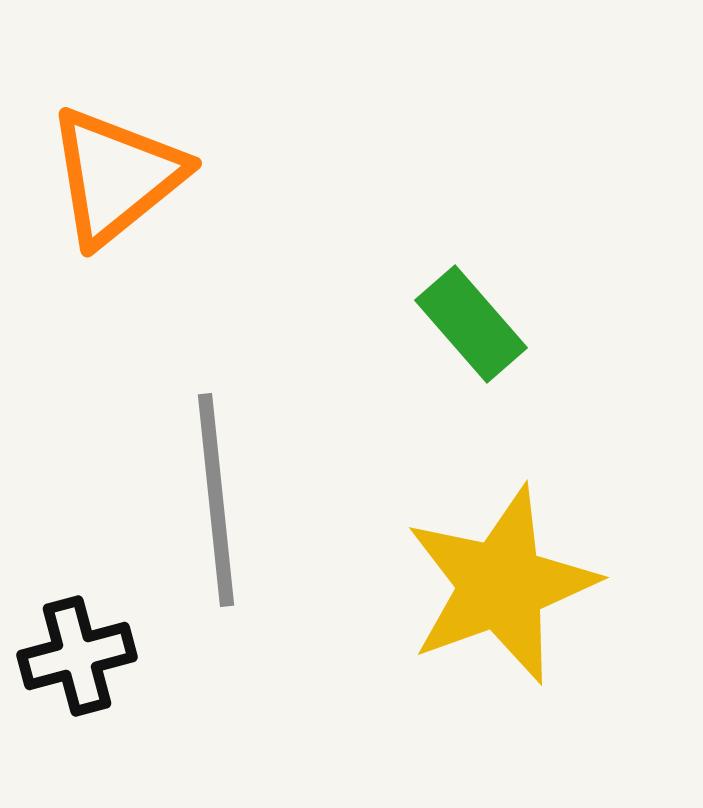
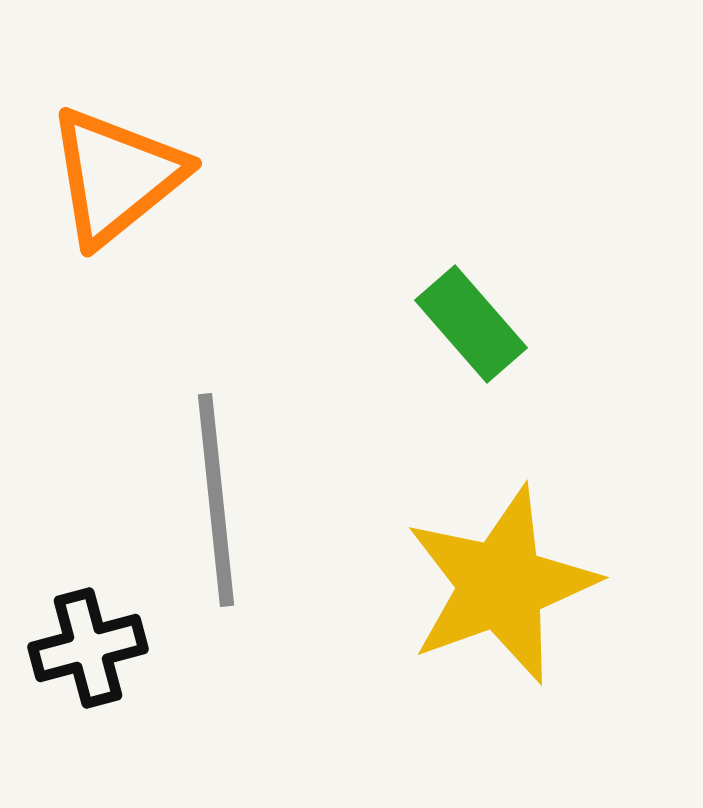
black cross: moved 11 px right, 8 px up
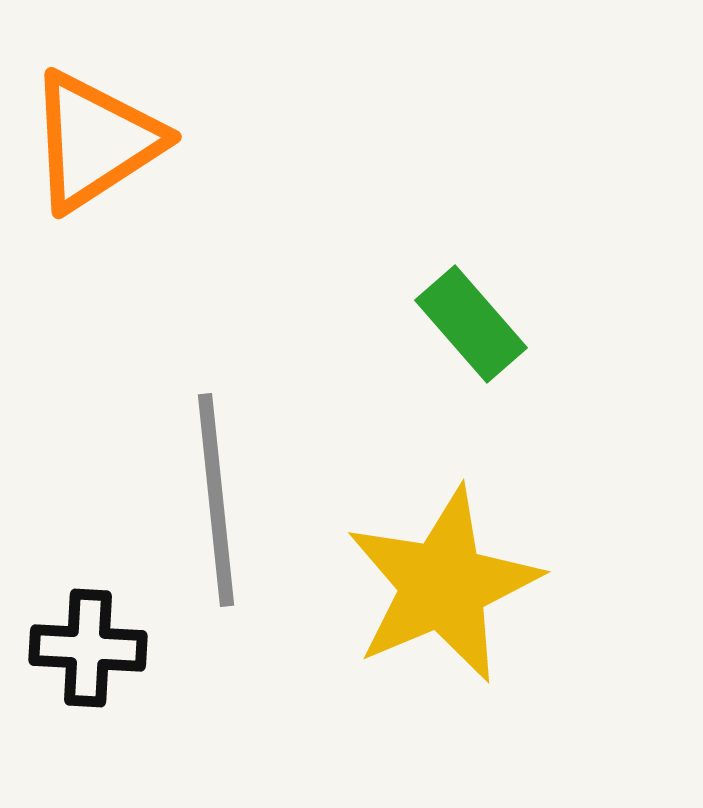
orange triangle: moved 21 px left, 35 px up; rotated 6 degrees clockwise
yellow star: moved 58 px left; rotated 3 degrees counterclockwise
black cross: rotated 18 degrees clockwise
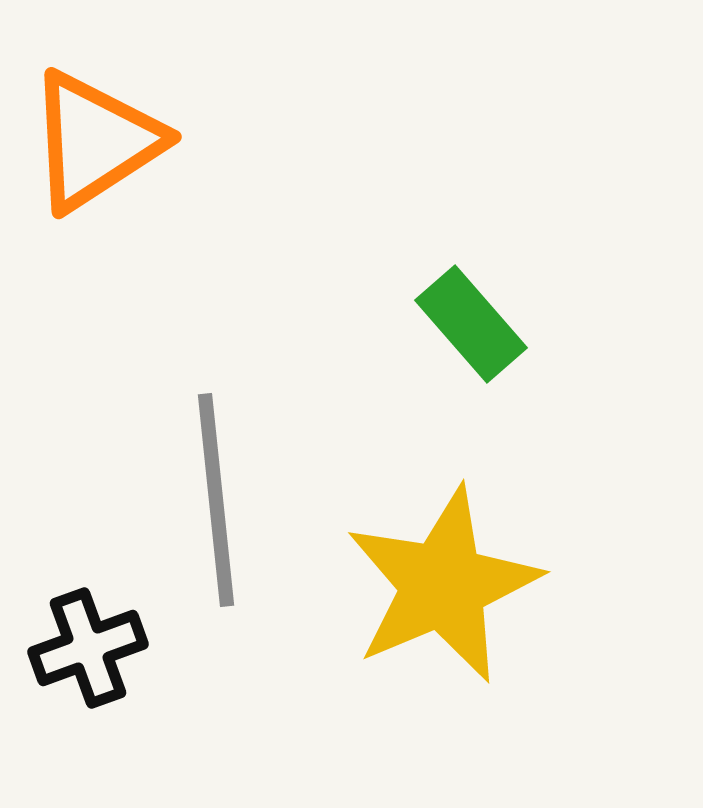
black cross: rotated 23 degrees counterclockwise
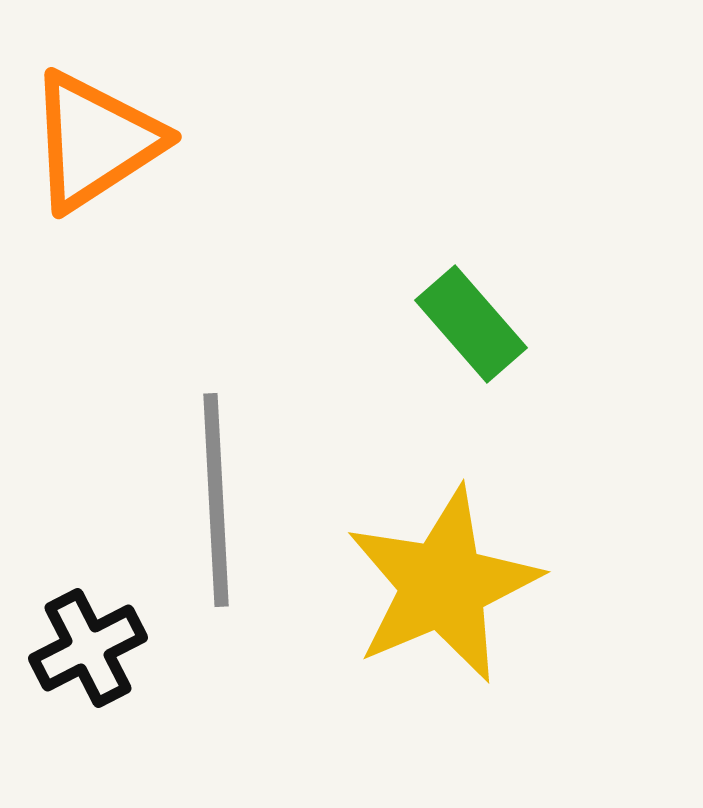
gray line: rotated 3 degrees clockwise
black cross: rotated 7 degrees counterclockwise
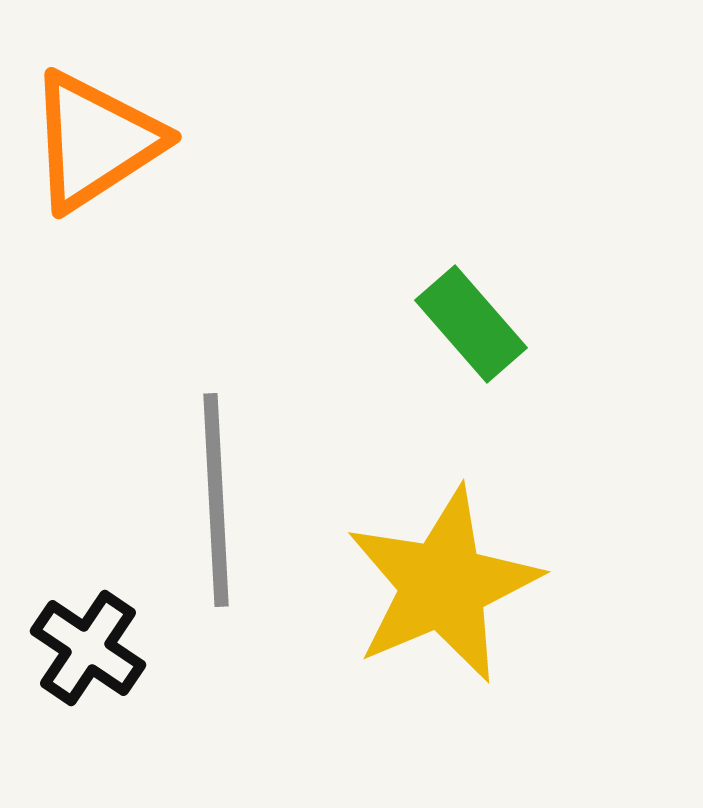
black cross: rotated 29 degrees counterclockwise
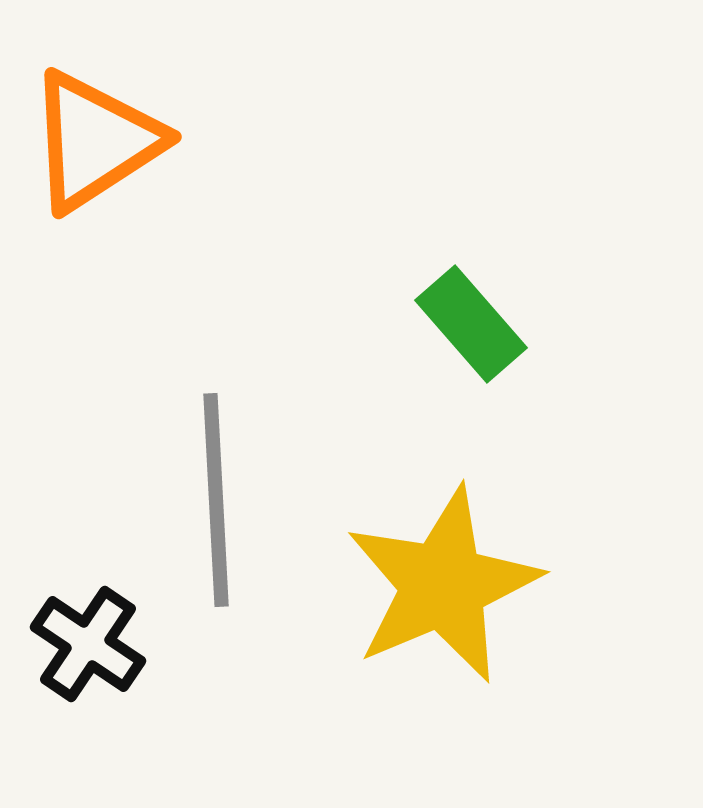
black cross: moved 4 px up
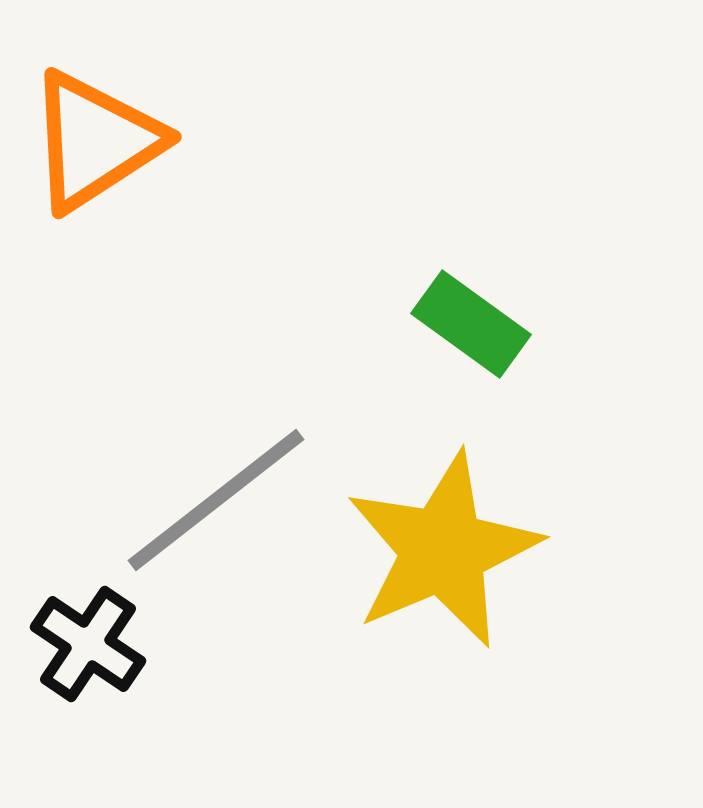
green rectangle: rotated 13 degrees counterclockwise
gray line: rotated 55 degrees clockwise
yellow star: moved 35 px up
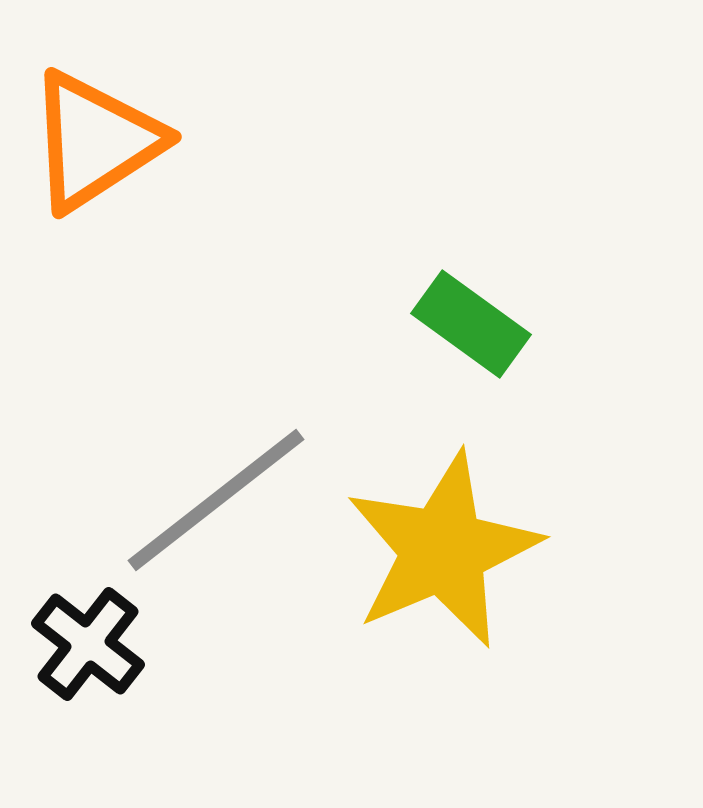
black cross: rotated 4 degrees clockwise
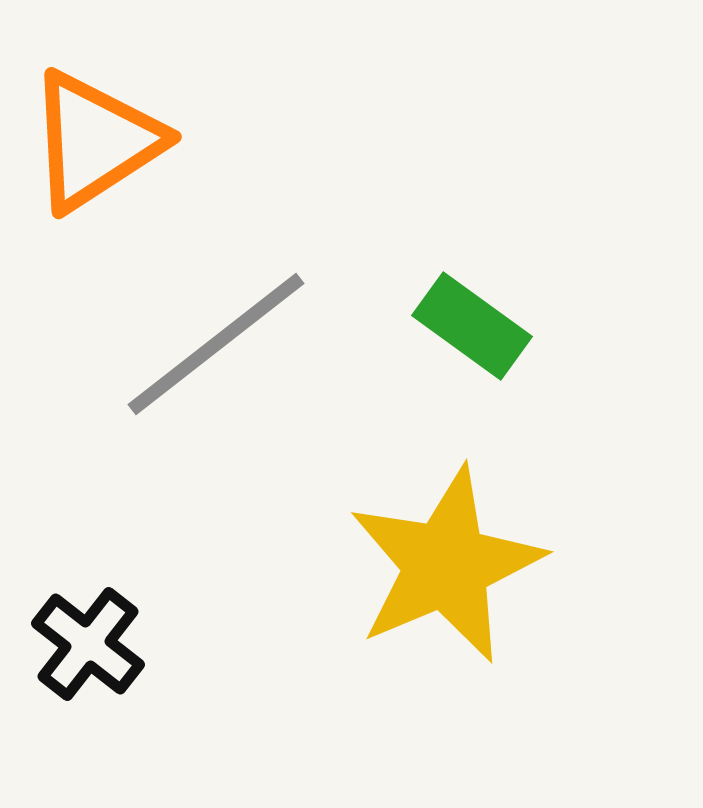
green rectangle: moved 1 px right, 2 px down
gray line: moved 156 px up
yellow star: moved 3 px right, 15 px down
